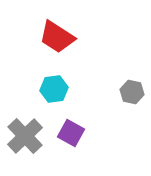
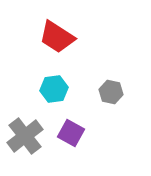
gray hexagon: moved 21 px left
gray cross: rotated 6 degrees clockwise
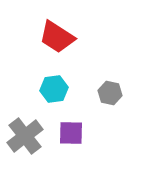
gray hexagon: moved 1 px left, 1 px down
purple square: rotated 28 degrees counterclockwise
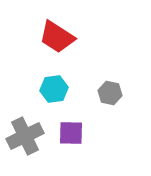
gray cross: rotated 12 degrees clockwise
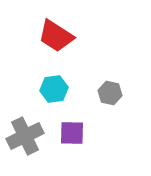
red trapezoid: moved 1 px left, 1 px up
purple square: moved 1 px right
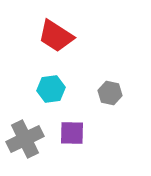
cyan hexagon: moved 3 px left
gray cross: moved 3 px down
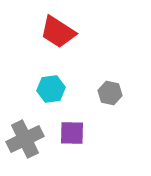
red trapezoid: moved 2 px right, 4 px up
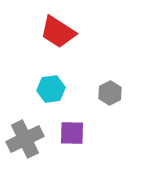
gray hexagon: rotated 20 degrees clockwise
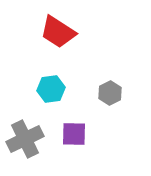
purple square: moved 2 px right, 1 px down
